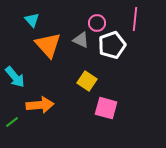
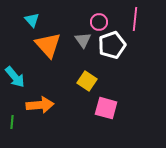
pink circle: moved 2 px right, 1 px up
gray triangle: moved 2 px right; rotated 30 degrees clockwise
green line: rotated 48 degrees counterclockwise
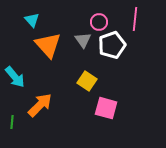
orange arrow: rotated 40 degrees counterclockwise
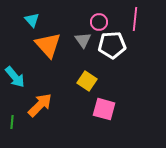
white pentagon: rotated 16 degrees clockwise
pink square: moved 2 px left, 1 px down
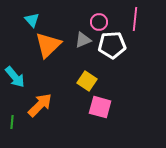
gray triangle: rotated 42 degrees clockwise
orange triangle: rotated 28 degrees clockwise
pink square: moved 4 px left, 2 px up
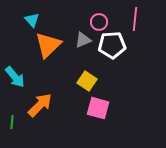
pink square: moved 2 px left, 1 px down
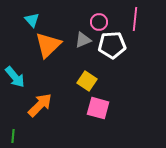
green line: moved 1 px right, 14 px down
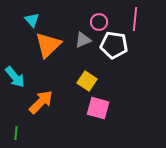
white pentagon: moved 2 px right; rotated 12 degrees clockwise
orange arrow: moved 1 px right, 3 px up
green line: moved 3 px right, 3 px up
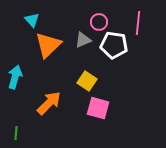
pink line: moved 3 px right, 4 px down
cyan arrow: rotated 125 degrees counterclockwise
orange arrow: moved 8 px right, 1 px down
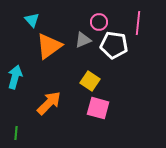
orange triangle: moved 1 px right, 1 px down; rotated 8 degrees clockwise
yellow square: moved 3 px right
